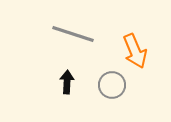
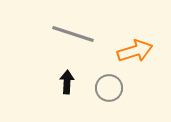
orange arrow: rotated 84 degrees counterclockwise
gray circle: moved 3 px left, 3 px down
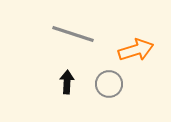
orange arrow: moved 1 px right, 1 px up
gray circle: moved 4 px up
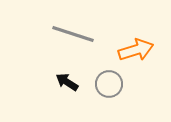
black arrow: rotated 60 degrees counterclockwise
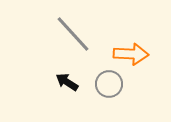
gray line: rotated 30 degrees clockwise
orange arrow: moved 5 px left, 4 px down; rotated 20 degrees clockwise
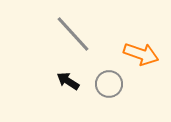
orange arrow: moved 10 px right; rotated 16 degrees clockwise
black arrow: moved 1 px right, 1 px up
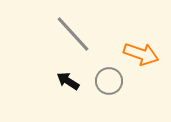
gray circle: moved 3 px up
